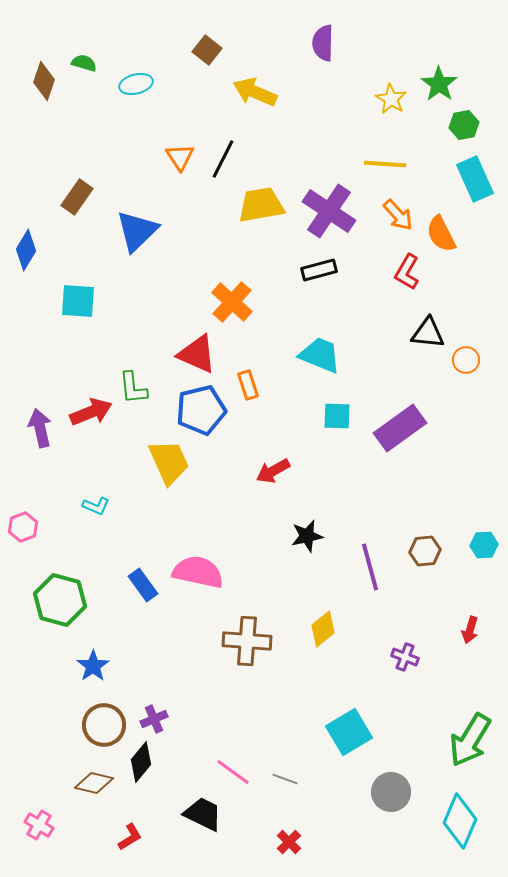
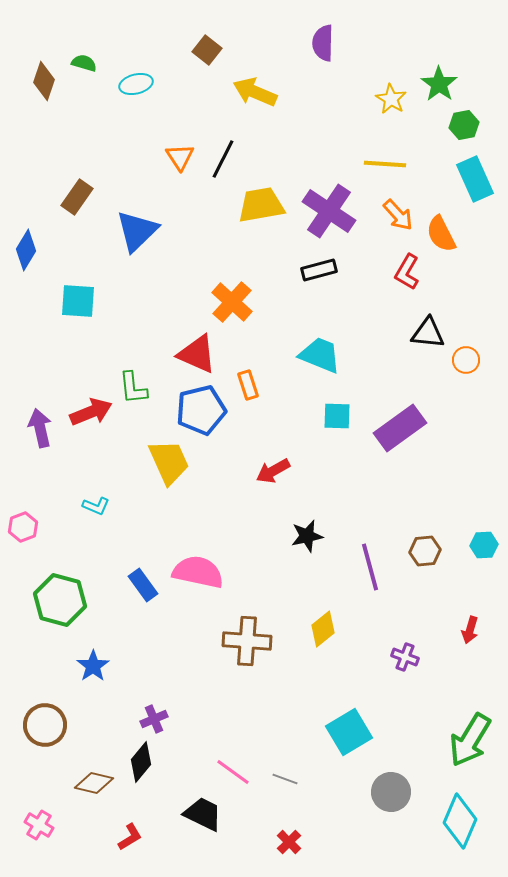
brown circle at (104, 725): moved 59 px left
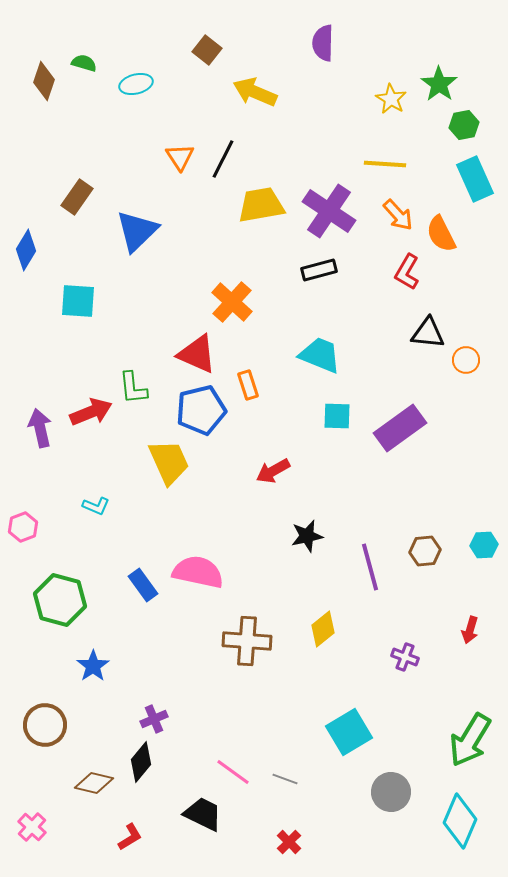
pink cross at (39, 825): moved 7 px left, 2 px down; rotated 12 degrees clockwise
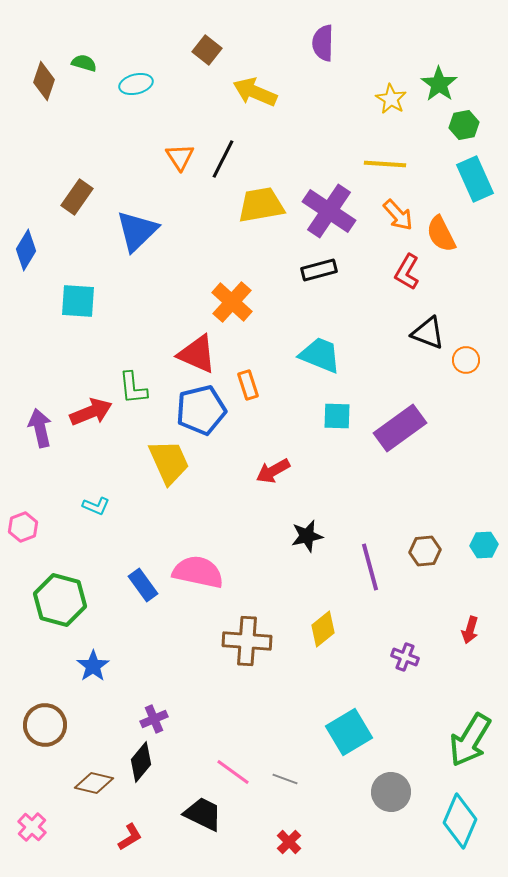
black triangle at (428, 333): rotated 15 degrees clockwise
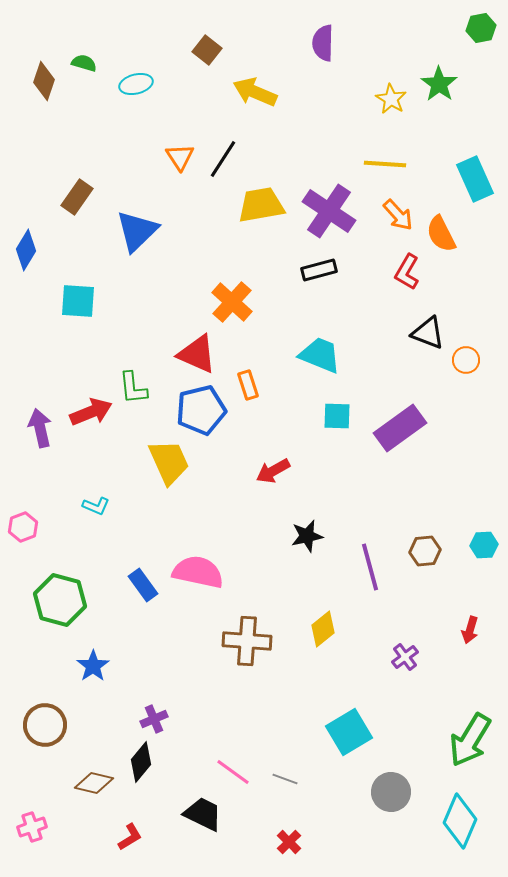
green hexagon at (464, 125): moved 17 px right, 97 px up
black line at (223, 159): rotated 6 degrees clockwise
purple cross at (405, 657): rotated 32 degrees clockwise
pink cross at (32, 827): rotated 28 degrees clockwise
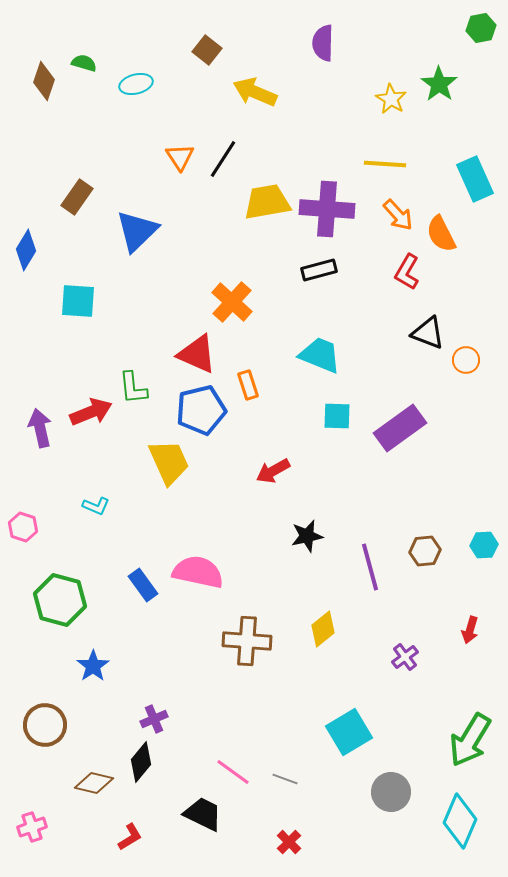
yellow trapezoid at (261, 205): moved 6 px right, 3 px up
purple cross at (329, 211): moved 2 px left, 2 px up; rotated 30 degrees counterclockwise
pink hexagon at (23, 527): rotated 20 degrees counterclockwise
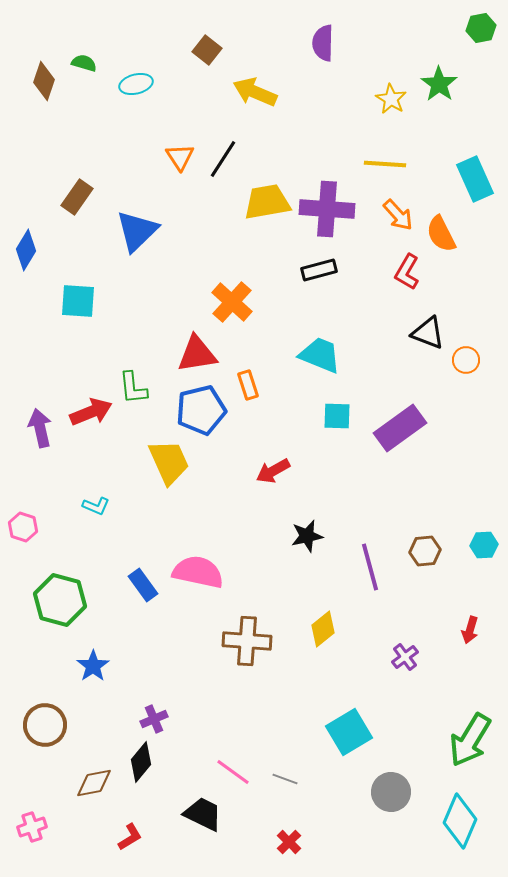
red triangle at (197, 354): rotated 33 degrees counterclockwise
brown diamond at (94, 783): rotated 24 degrees counterclockwise
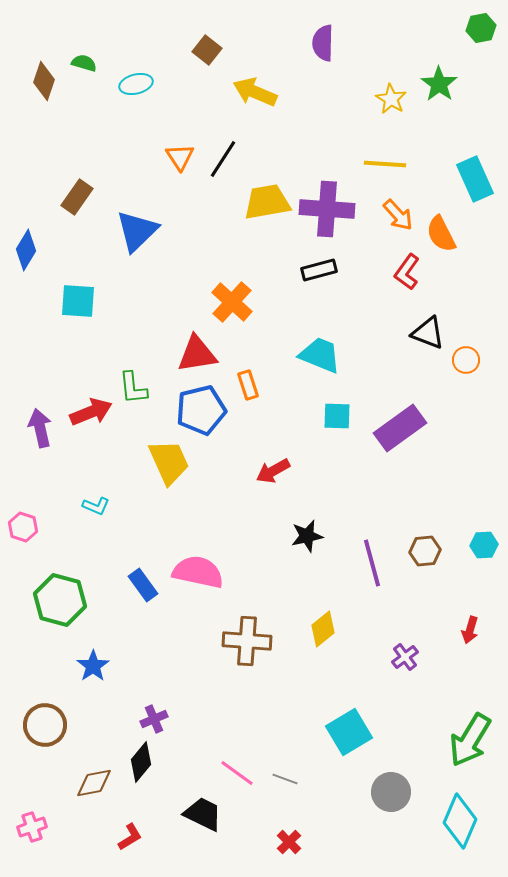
red L-shape at (407, 272): rotated 6 degrees clockwise
purple line at (370, 567): moved 2 px right, 4 px up
pink line at (233, 772): moved 4 px right, 1 px down
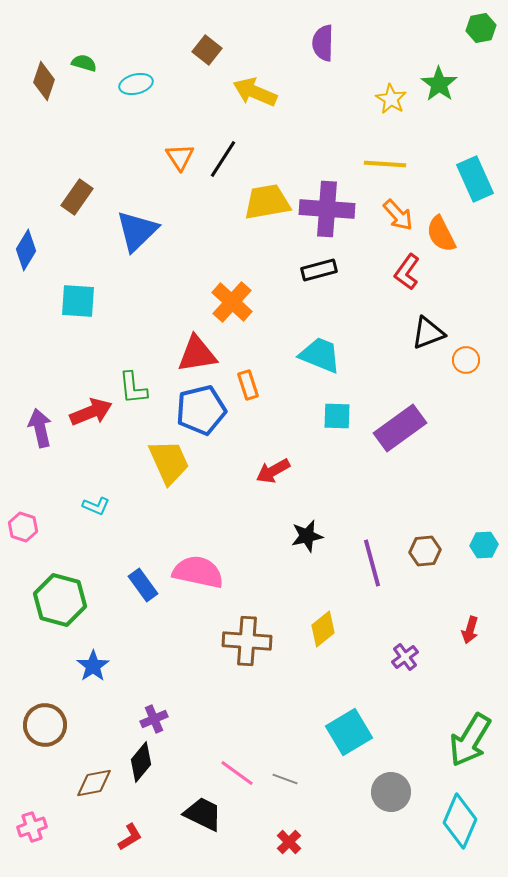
black triangle at (428, 333): rotated 42 degrees counterclockwise
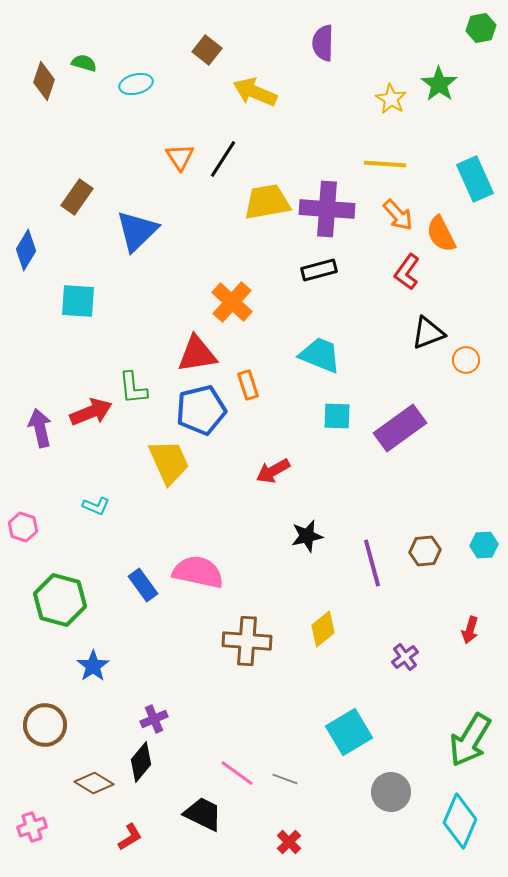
brown diamond at (94, 783): rotated 42 degrees clockwise
